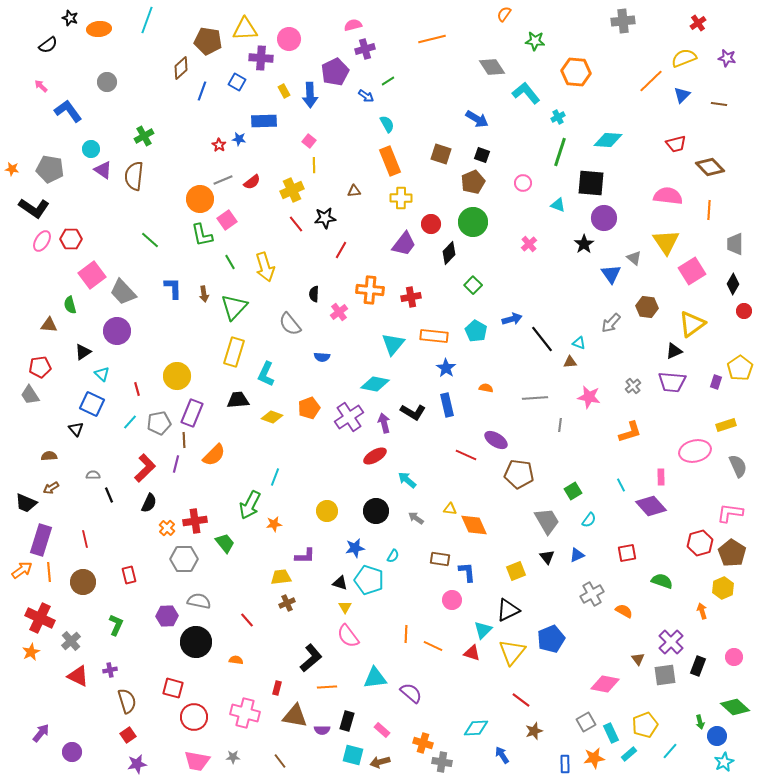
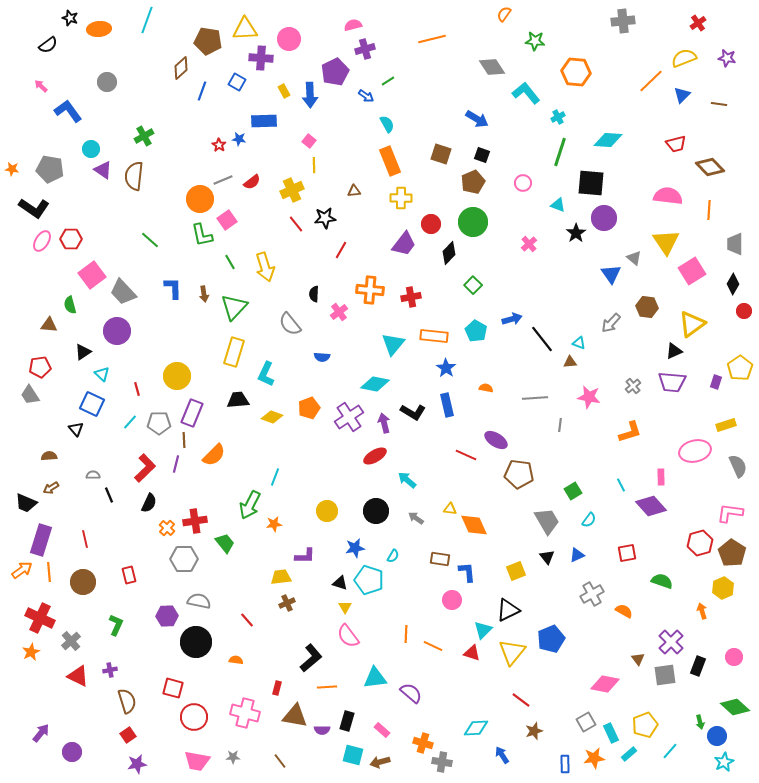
black star at (584, 244): moved 8 px left, 11 px up
gray pentagon at (159, 423): rotated 10 degrees clockwise
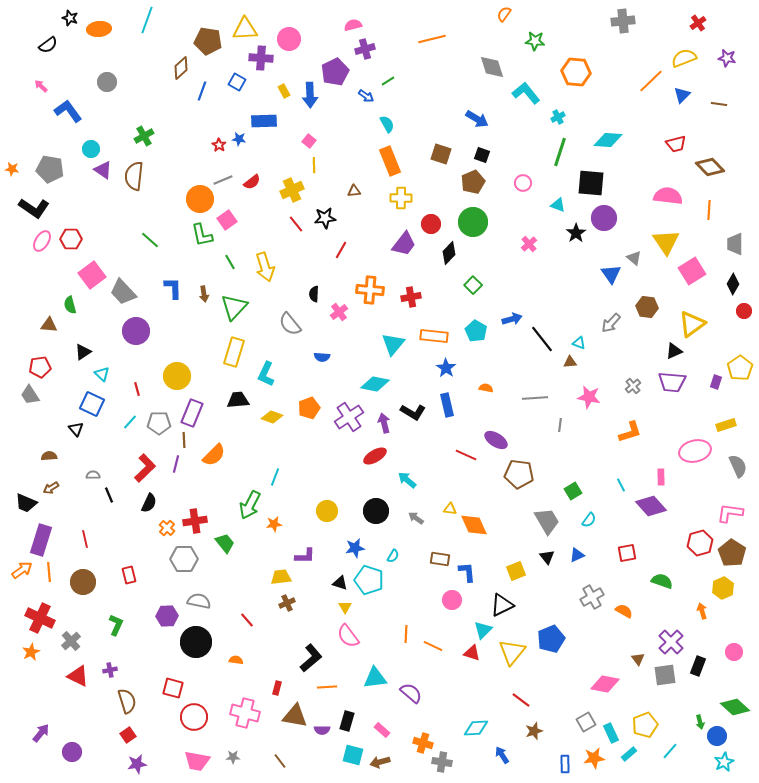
gray diamond at (492, 67): rotated 16 degrees clockwise
purple circle at (117, 331): moved 19 px right
gray cross at (592, 594): moved 3 px down
black triangle at (508, 610): moved 6 px left, 5 px up
pink circle at (734, 657): moved 5 px up
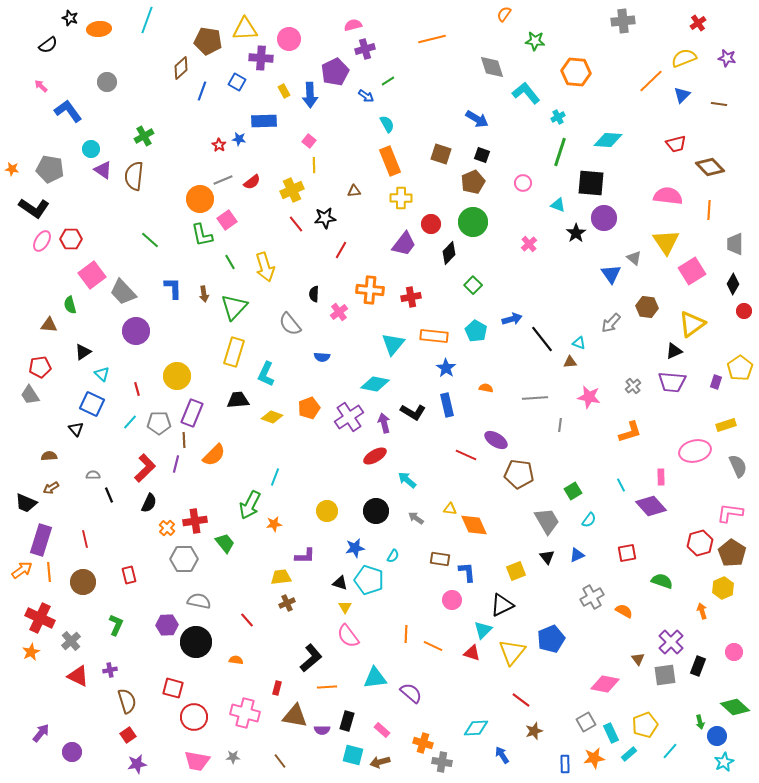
purple hexagon at (167, 616): moved 9 px down
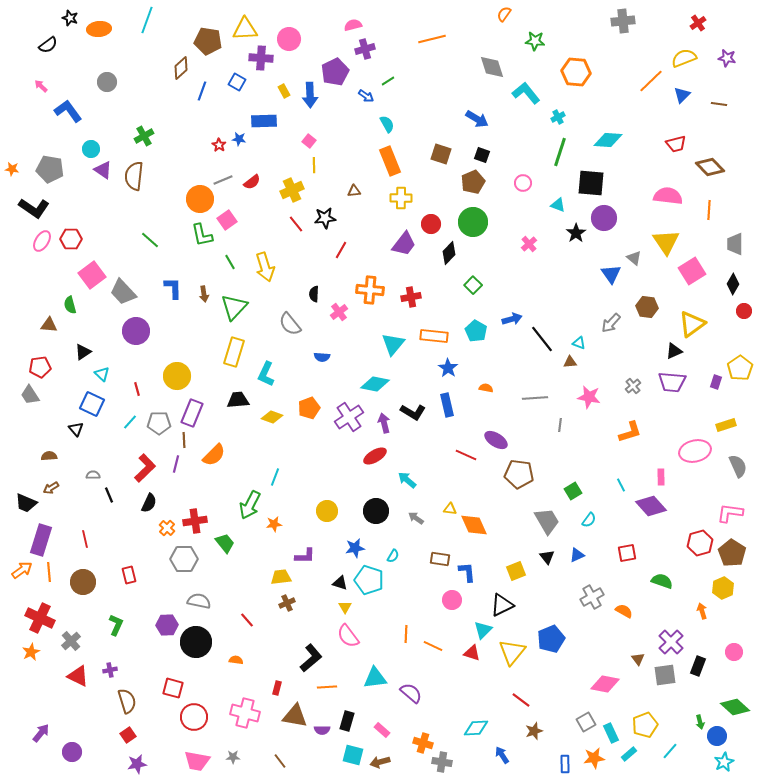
blue star at (446, 368): moved 2 px right
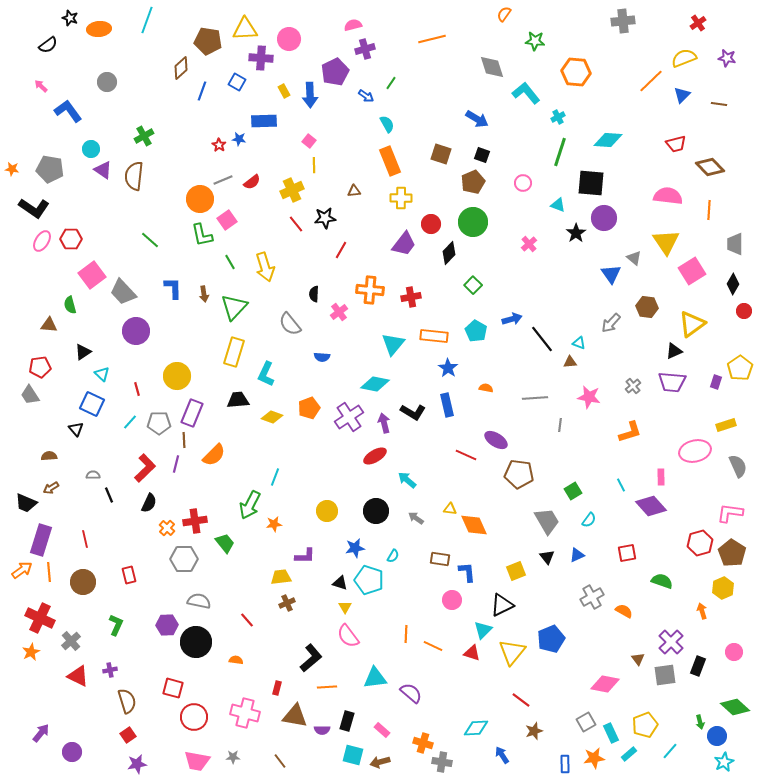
green line at (388, 81): moved 3 px right, 2 px down; rotated 24 degrees counterclockwise
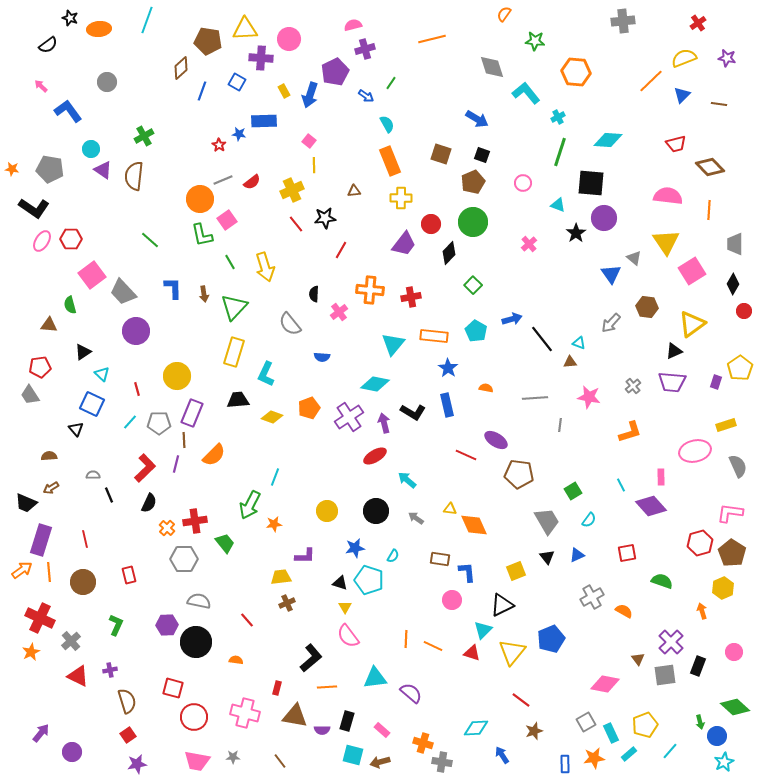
blue arrow at (310, 95): rotated 20 degrees clockwise
blue star at (239, 139): moved 5 px up
orange line at (406, 634): moved 5 px down
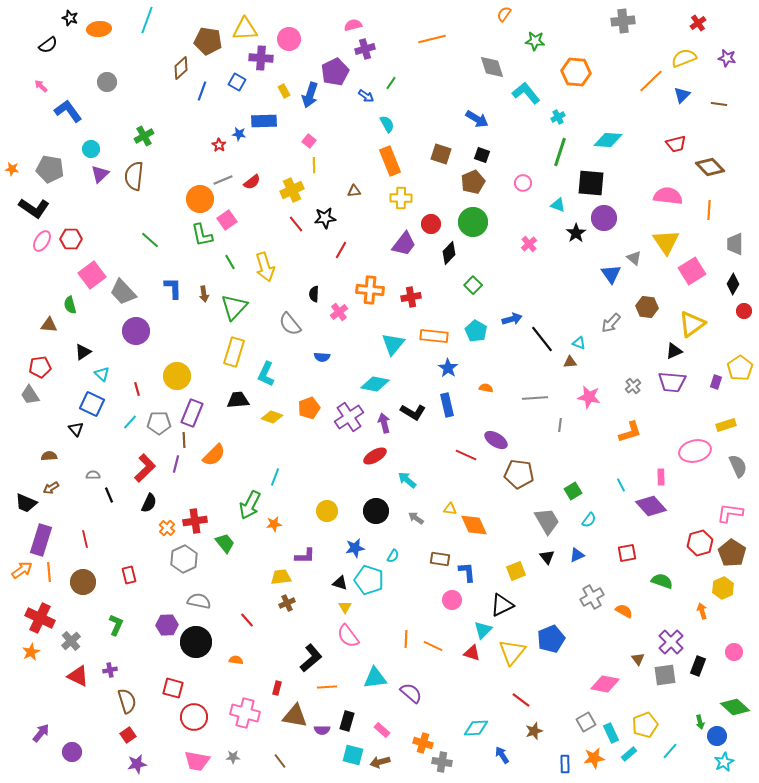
purple triangle at (103, 170): moved 3 px left, 4 px down; rotated 42 degrees clockwise
gray hexagon at (184, 559): rotated 24 degrees counterclockwise
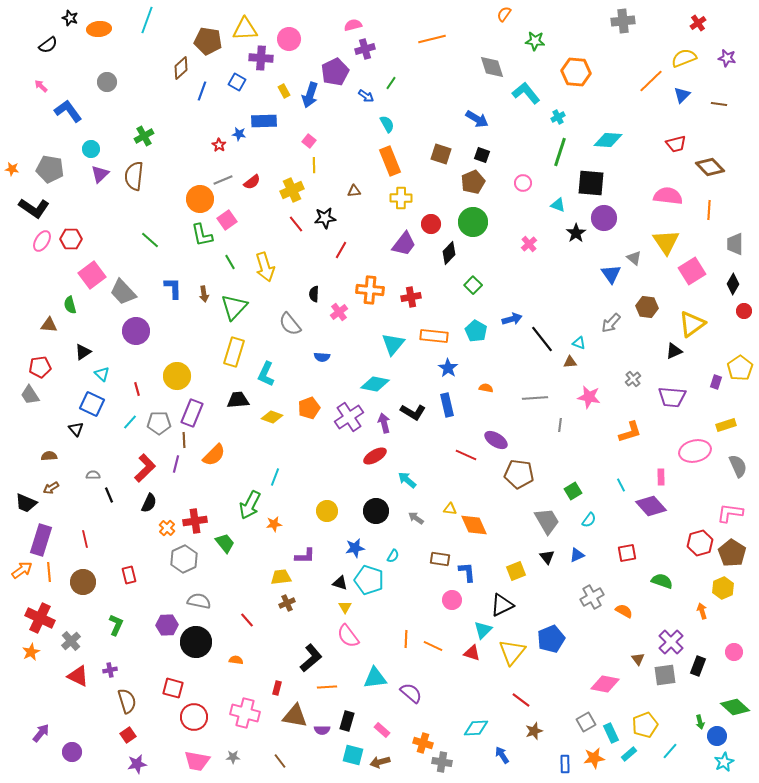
purple trapezoid at (672, 382): moved 15 px down
gray cross at (633, 386): moved 7 px up
